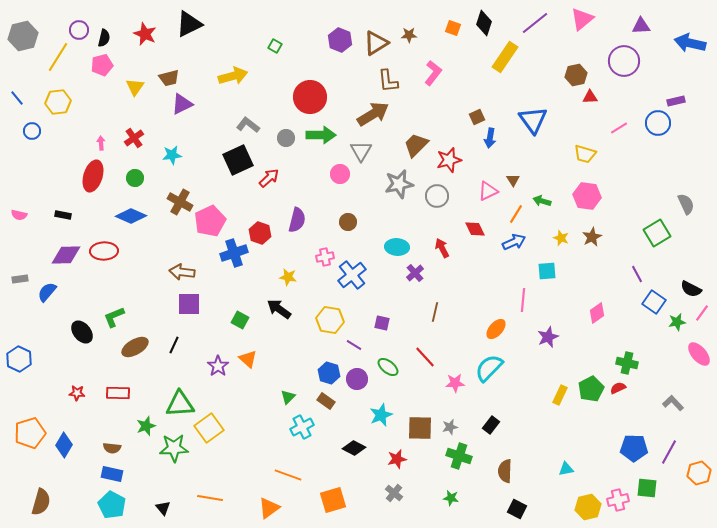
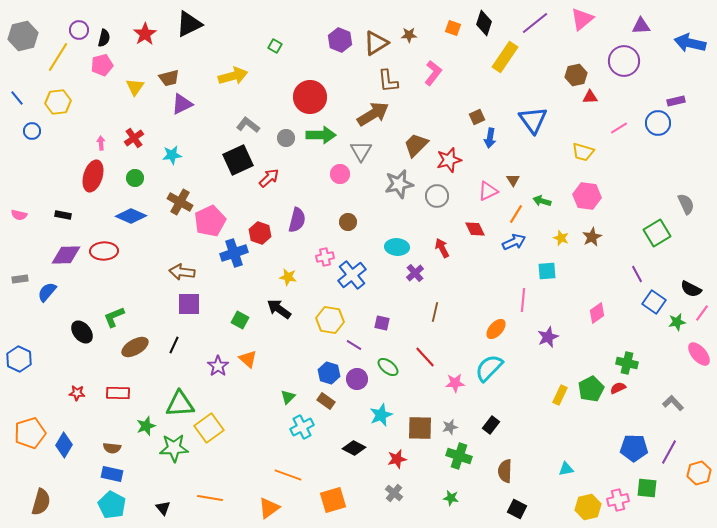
red star at (145, 34): rotated 15 degrees clockwise
yellow trapezoid at (585, 154): moved 2 px left, 2 px up
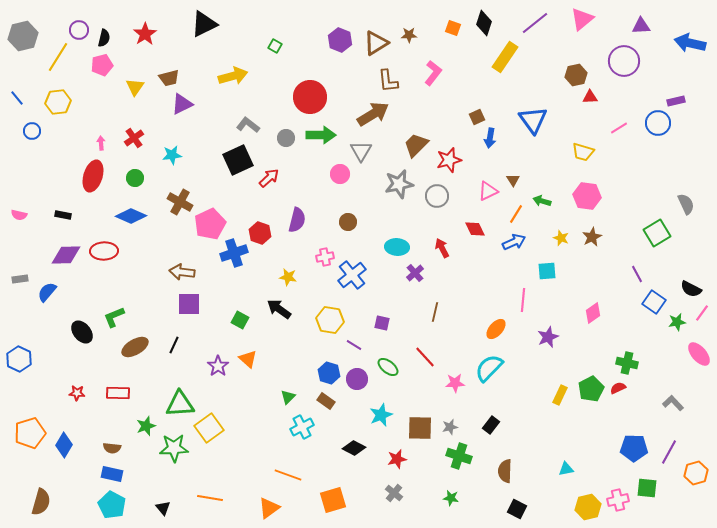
black triangle at (189, 24): moved 15 px right
pink pentagon at (210, 221): moved 3 px down
pink diamond at (597, 313): moved 4 px left
orange hexagon at (699, 473): moved 3 px left
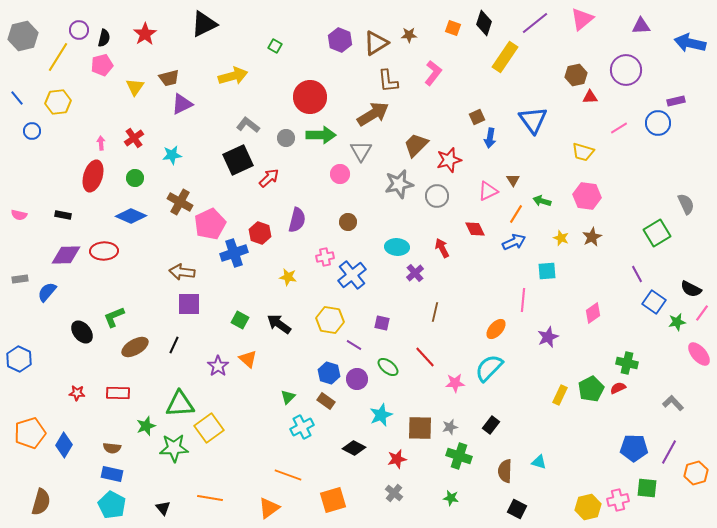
purple circle at (624, 61): moved 2 px right, 9 px down
black arrow at (279, 309): moved 15 px down
cyan triangle at (566, 469): moved 27 px left, 7 px up; rotated 28 degrees clockwise
